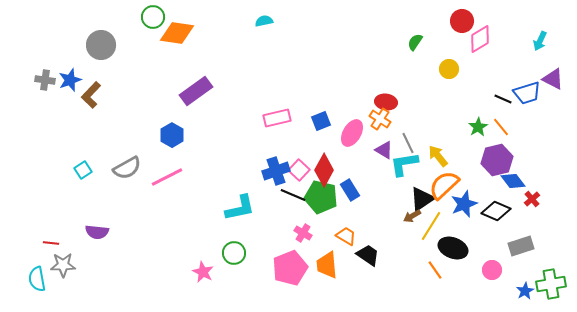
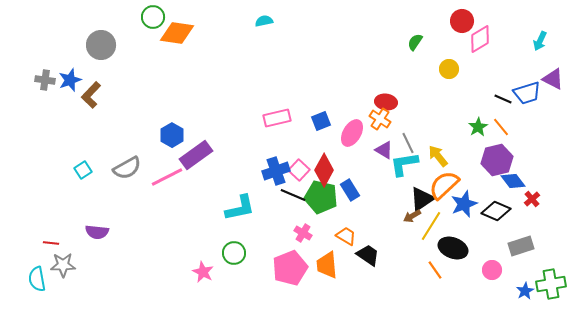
purple rectangle at (196, 91): moved 64 px down
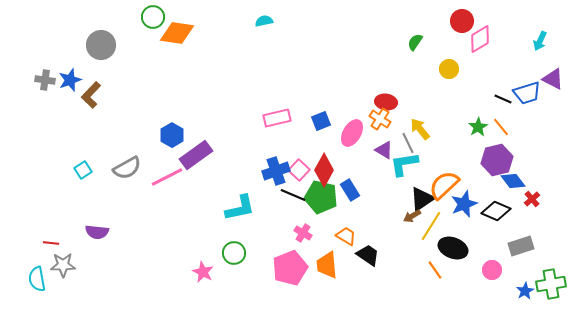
yellow arrow at (438, 156): moved 18 px left, 27 px up
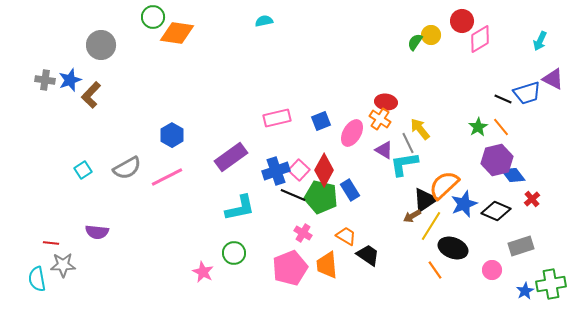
yellow circle at (449, 69): moved 18 px left, 34 px up
purple rectangle at (196, 155): moved 35 px right, 2 px down
blue diamond at (513, 181): moved 6 px up
black triangle at (422, 199): moved 3 px right, 1 px down
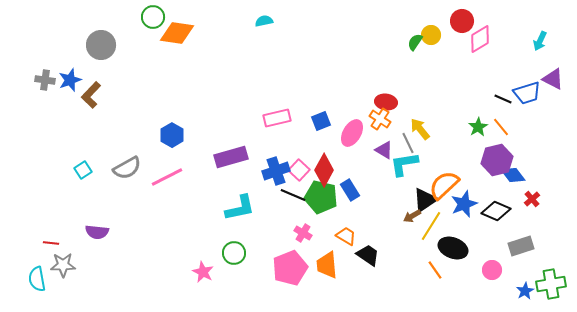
purple rectangle at (231, 157): rotated 20 degrees clockwise
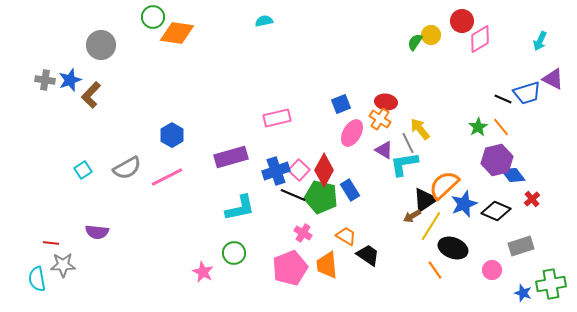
blue square at (321, 121): moved 20 px right, 17 px up
blue star at (525, 291): moved 2 px left, 2 px down; rotated 24 degrees counterclockwise
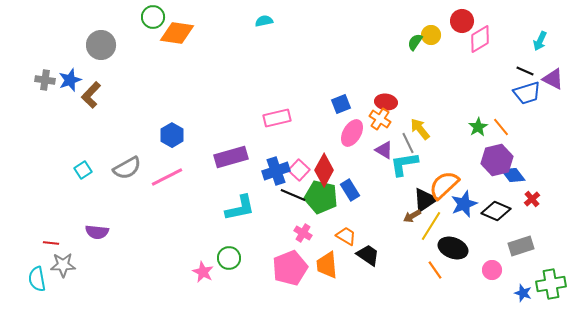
black line at (503, 99): moved 22 px right, 28 px up
green circle at (234, 253): moved 5 px left, 5 px down
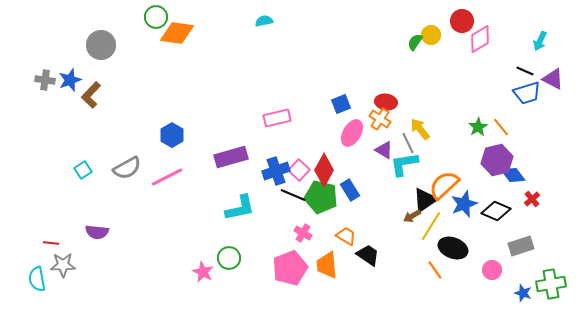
green circle at (153, 17): moved 3 px right
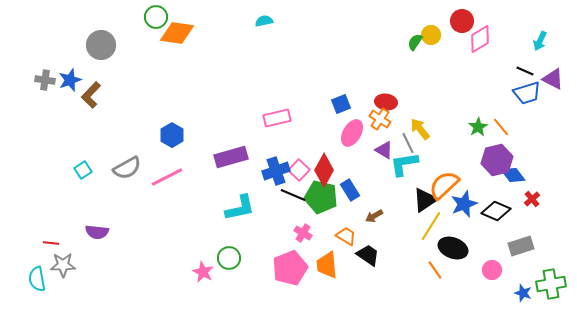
brown arrow at (412, 216): moved 38 px left
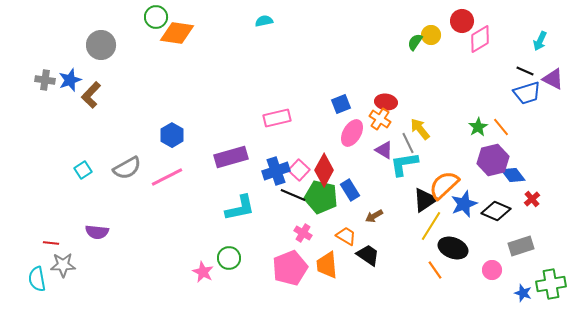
purple hexagon at (497, 160): moved 4 px left
